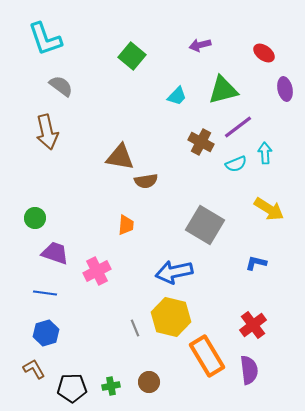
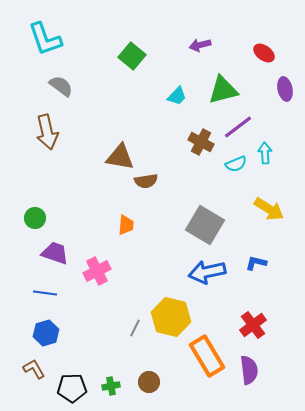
blue arrow: moved 33 px right
gray line: rotated 48 degrees clockwise
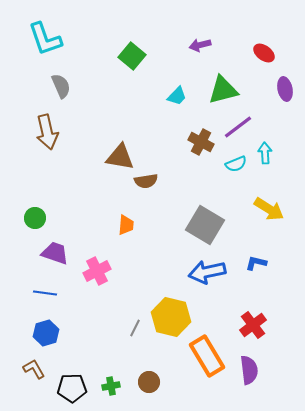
gray semicircle: rotated 30 degrees clockwise
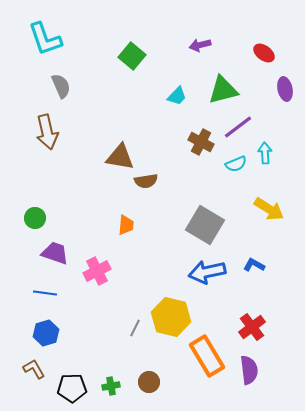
blue L-shape: moved 2 px left, 2 px down; rotated 15 degrees clockwise
red cross: moved 1 px left, 2 px down
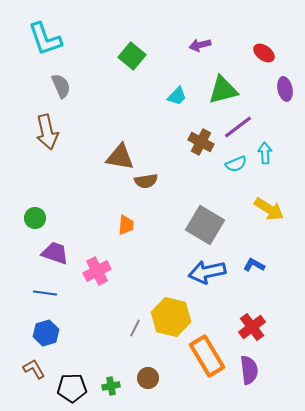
brown circle: moved 1 px left, 4 px up
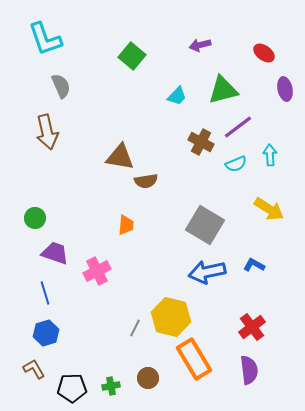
cyan arrow: moved 5 px right, 2 px down
blue line: rotated 65 degrees clockwise
orange rectangle: moved 13 px left, 3 px down
